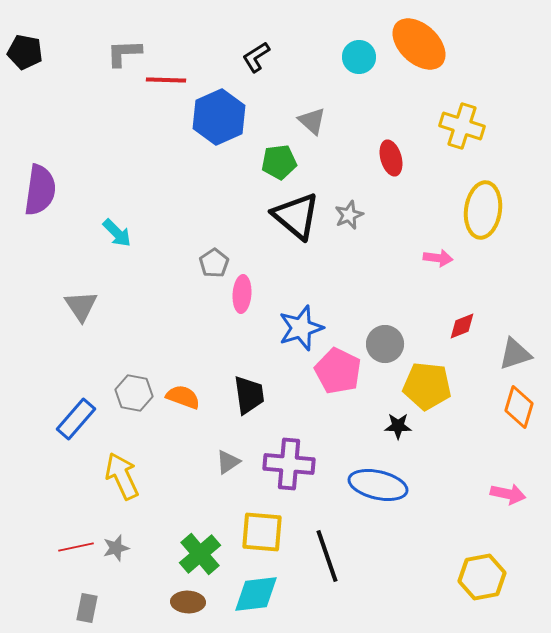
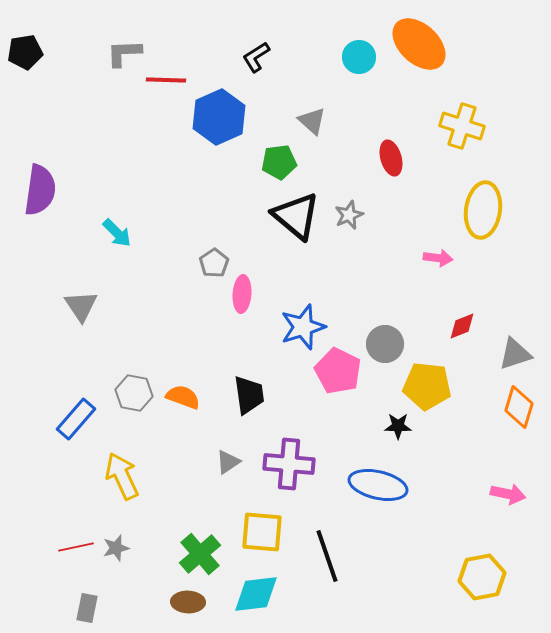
black pentagon at (25, 52): rotated 20 degrees counterclockwise
blue star at (301, 328): moved 2 px right, 1 px up
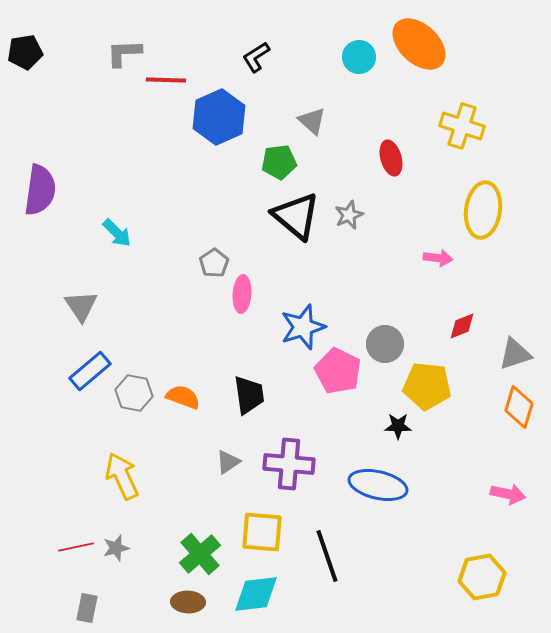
blue rectangle at (76, 419): moved 14 px right, 48 px up; rotated 9 degrees clockwise
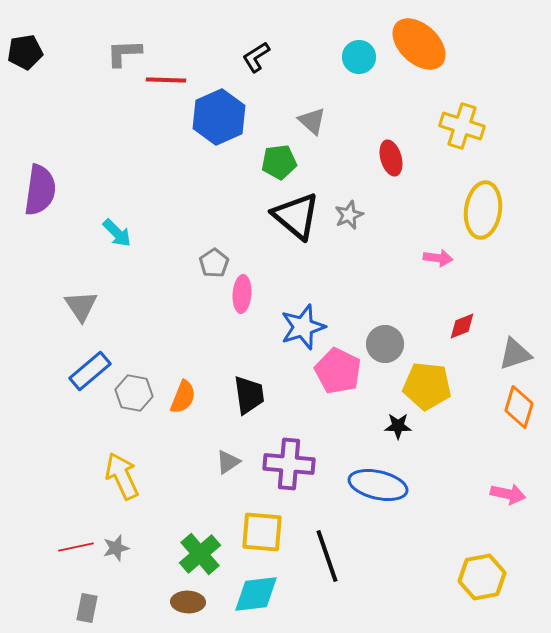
orange semicircle at (183, 397): rotated 92 degrees clockwise
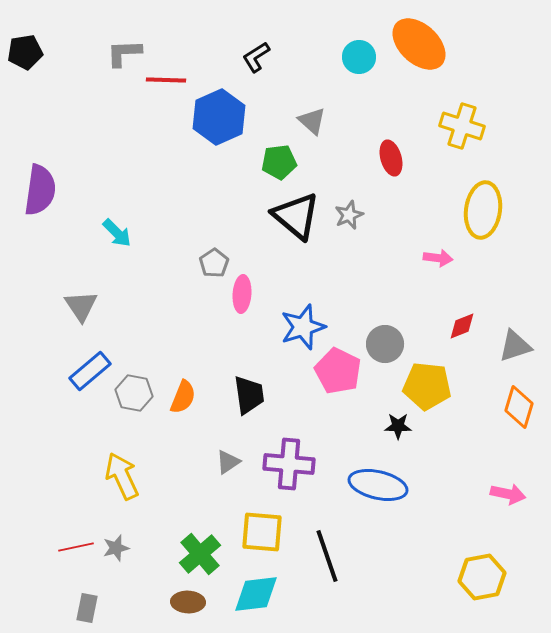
gray triangle at (515, 354): moved 8 px up
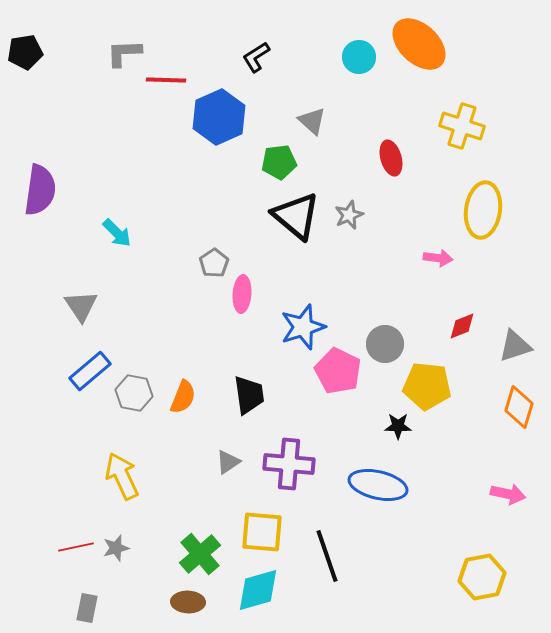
cyan diamond at (256, 594): moved 2 px right, 4 px up; rotated 9 degrees counterclockwise
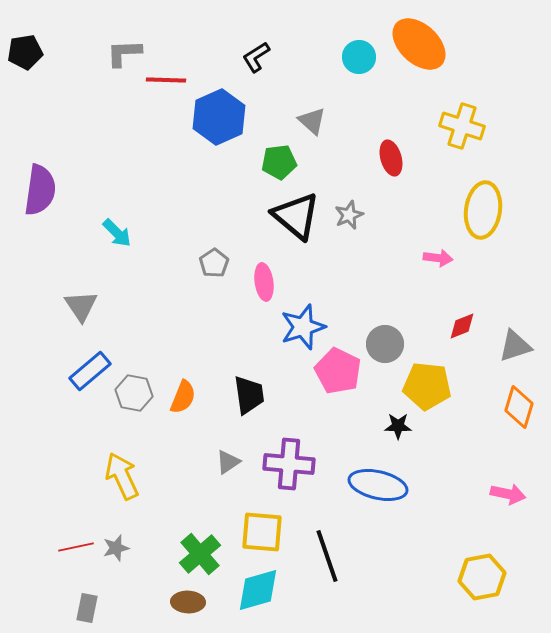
pink ellipse at (242, 294): moved 22 px right, 12 px up; rotated 12 degrees counterclockwise
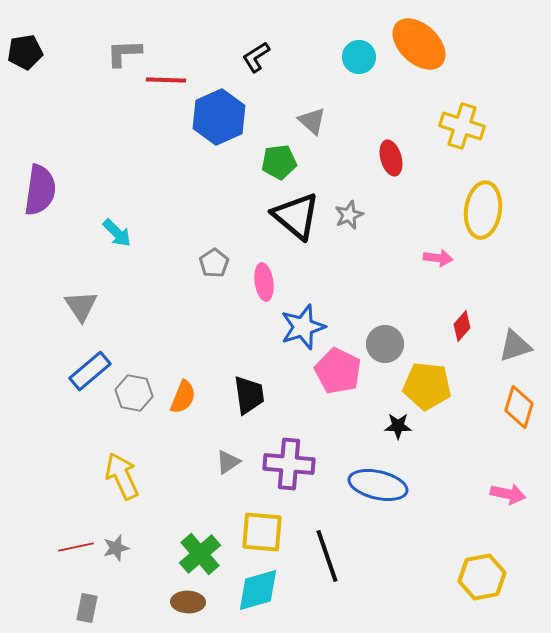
red diamond at (462, 326): rotated 28 degrees counterclockwise
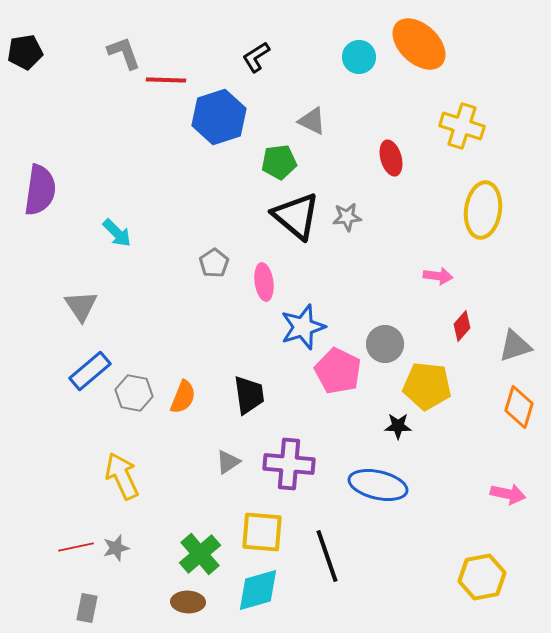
gray L-shape at (124, 53): rotated 72 degrees clockwise
blue hexagon at (219, 117): rotated 6 degrees clockwise
gray triangle at (312, 121): rotated 16 degrees counterclockwise
gray star at (349, 215): moved 2 px left, 2 px down; rotated 16 degrees clockwise
pink arrow at (438, 258): moved 18 px down
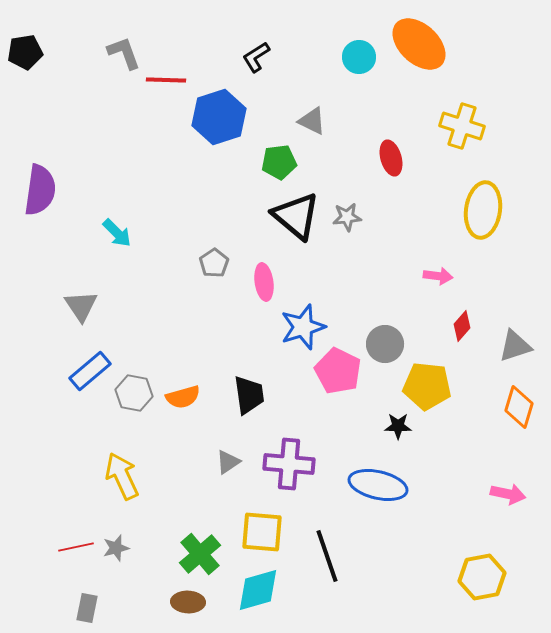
orange semicircle at (183, 397): rotated 52 degrees clockwise
